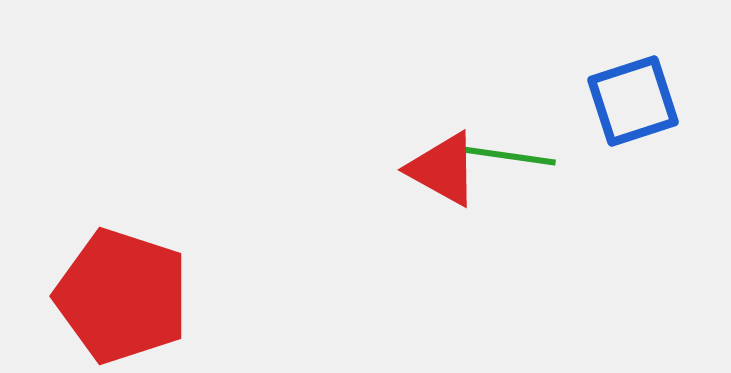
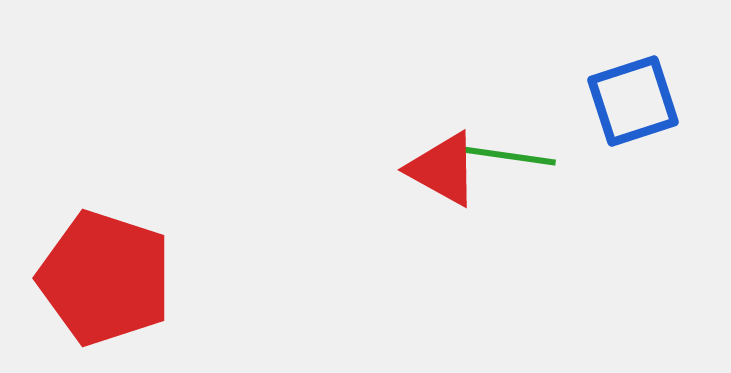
red pentagon: moved 17 px left, 18 px up
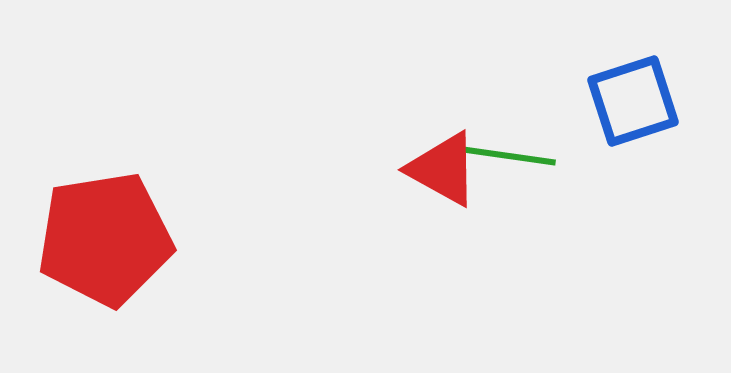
red pentagon: moved 39 px up; rotated 27 degrees counterclockwise
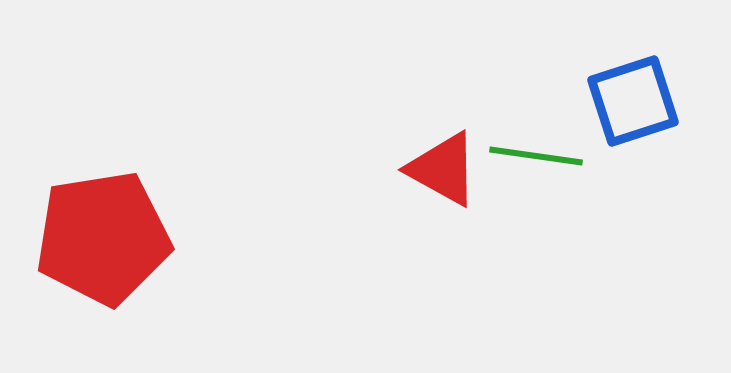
green line: moved 27 px right
red pentagon: moved 2 px left, 1 px up
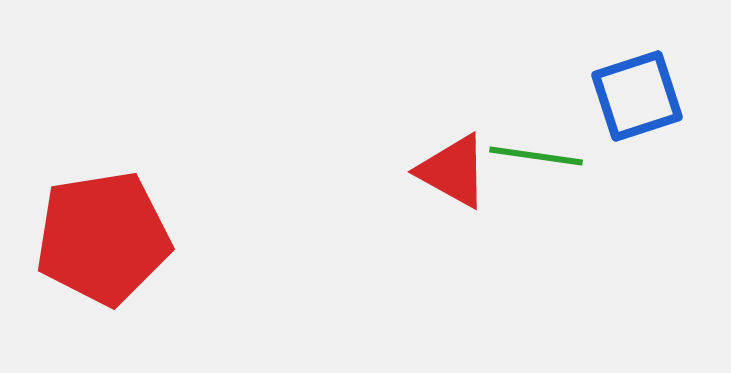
blue square: moved 4 px right, 5 px up
red triangle: moved 10 px right, 2 px down
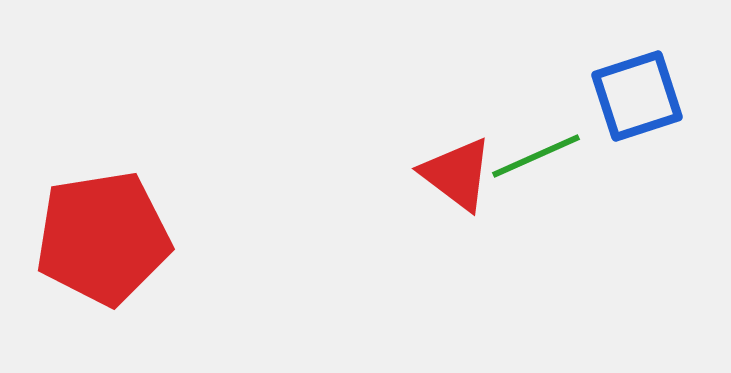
green line: rotated 32 degrees counterclockwise
red triangle: moved 4 px right, 3 px down; rotated 8 degrees clockwise
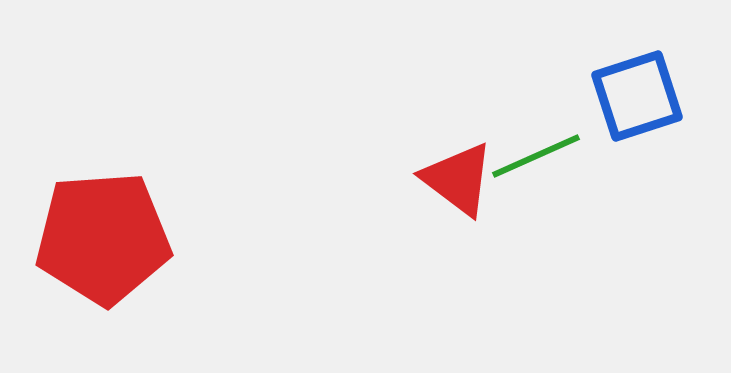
red triangle: moved 1 px right, 5 px down
red pentagon: rotated 5 degrees clockwise
